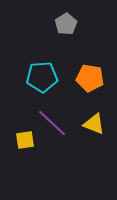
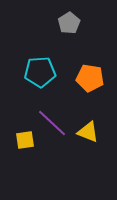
gray pentagon: moved 3 px right, 1 px up
cyan pentagon: moved 2 px left, 5 px up
yellow triangle: moved 6 px left, 8 px down
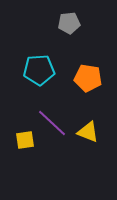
gray pentagon: rotated 25 degrees clockwise
cyan pentagon: moved 1 px left, 2 px up
orange pentagon: moved 2 px left
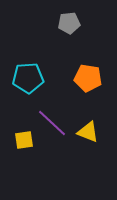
cyan pentagon: moved 11 px left, 8 px down
yellow square: moved 1 px left
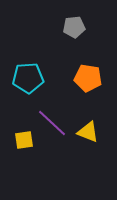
gray pentagon: moved 5 px right, 4 px down
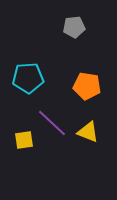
orange pentagon: moved 1 px left, 8 px down
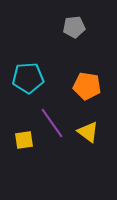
purple line: rotated 12 degrees clockwise
yellow triangle: rotated 15 degrees clockwise
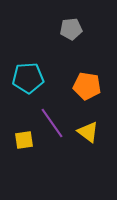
gray pentagon: moved 3 px left, 2 px down
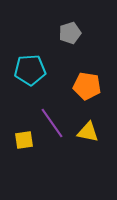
gray pentagon: moved 1 px left, 4 px down; rotated 10 degrees counterclockwise
cyan pentagon: moved 2 px right, 8 px up
yellow triangle: rotated 25 degrees counterclockwise
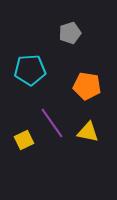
yellow square: rotated 18 degrees counterclockwise
